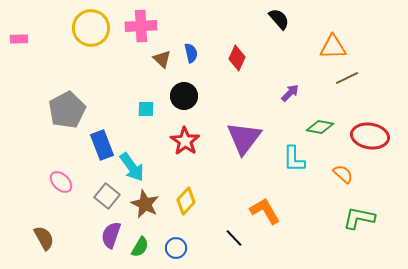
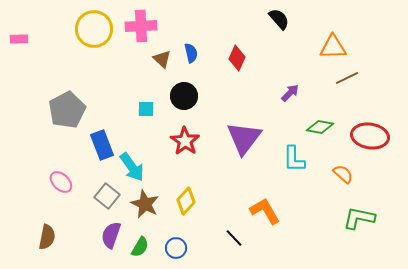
yellow circle: moved 3 px right, 1 px down
brown semicircle: moved 3 px right, 1 px up; rotated 40 degrees clockwise
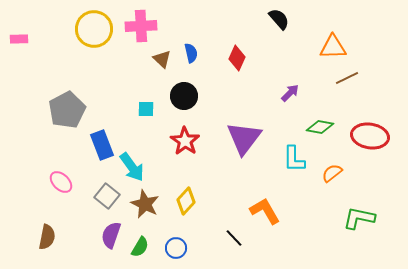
orange semicircle: moved 11 px left, 1 px up; rotated 80 degrees counterclockwise
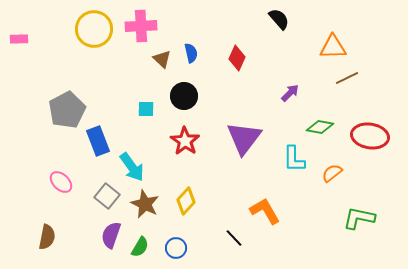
blue rectangle: moved 4 px left, 4 px up
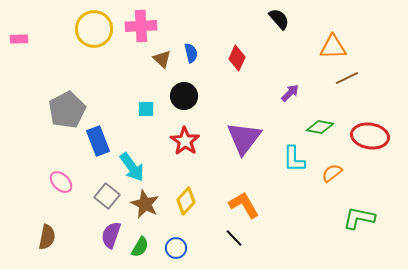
orange L-shape: moved 21 px left, 6 px up
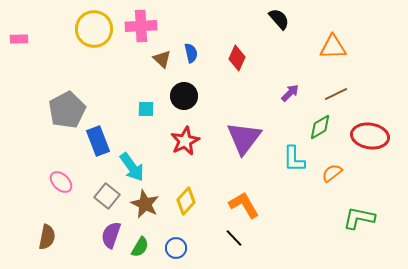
brown line: moved 11 px left, 16 px down
green diamond: rotated 40 degrees counterclockwise
red star: rotated 12 degrees clockwise
